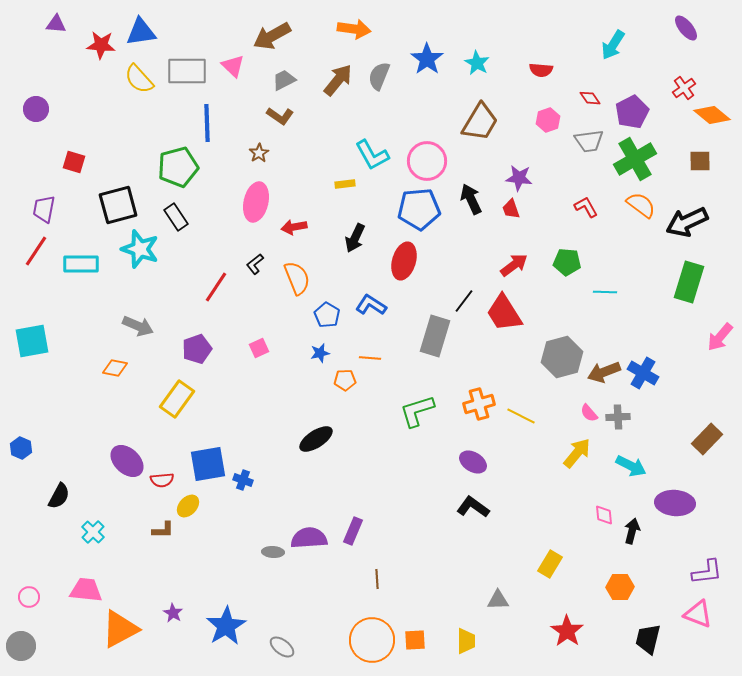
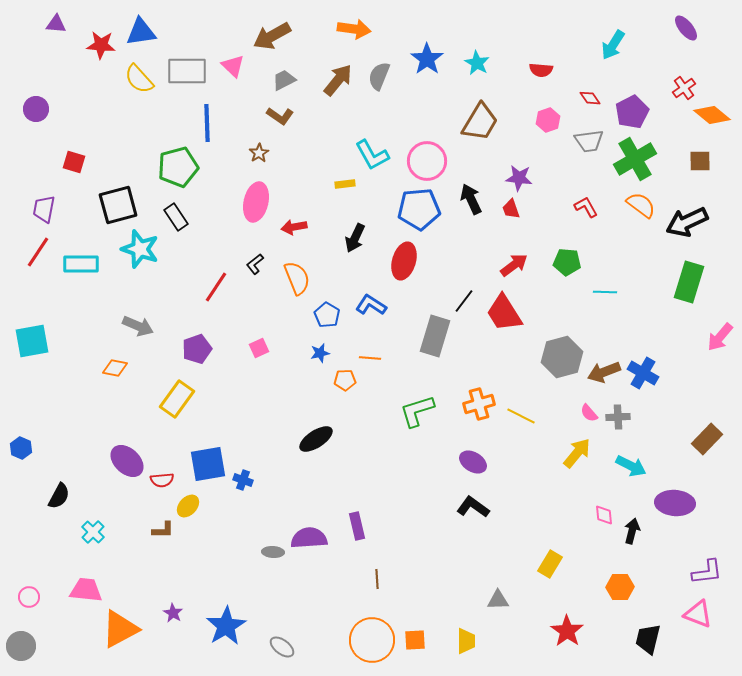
red line at (36, 251): moved 2 px right, 1 px down
purple rectangle at (353, 531): moved 4 px right, 5 px up; rotated 36 degrees counterclockwise
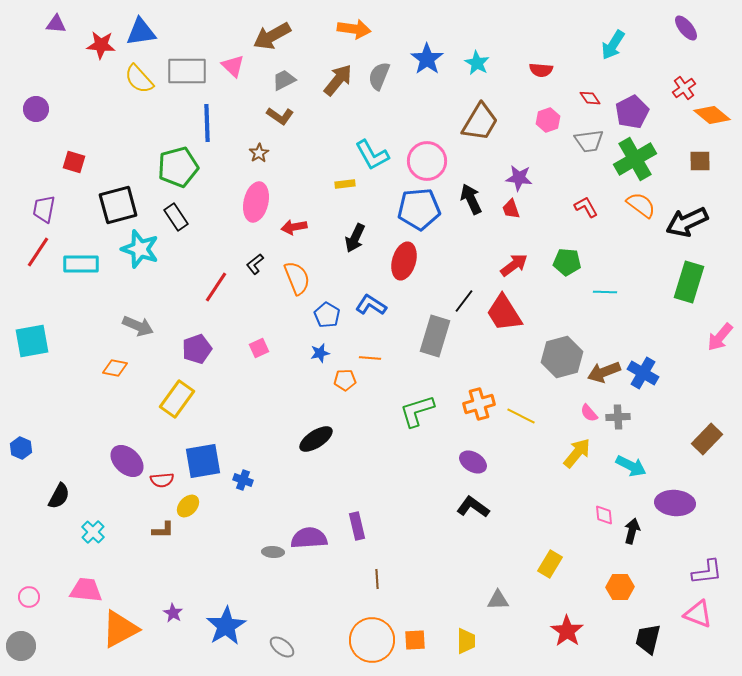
blue square at (208, 464): moved 5 px left, 3 px up
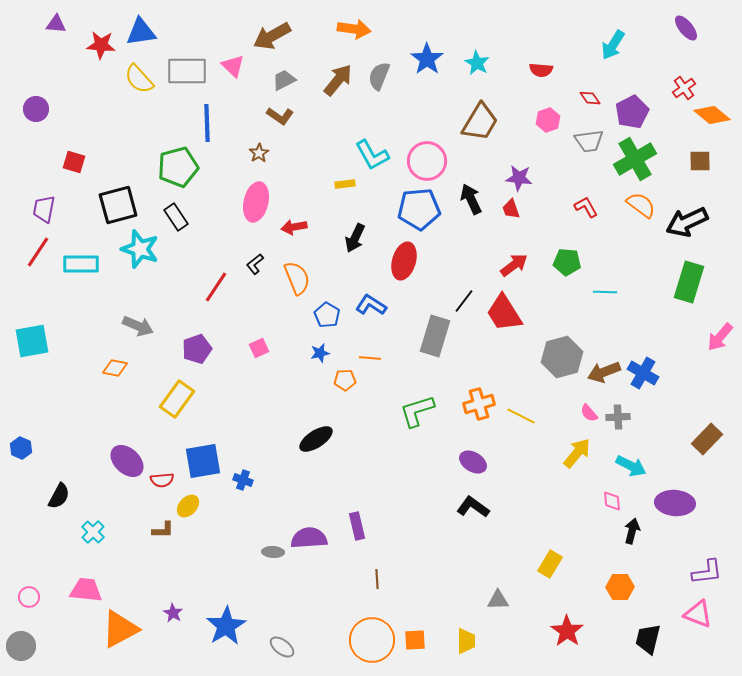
pink diamond at (604, 515): moved 8 px right, 14 px up
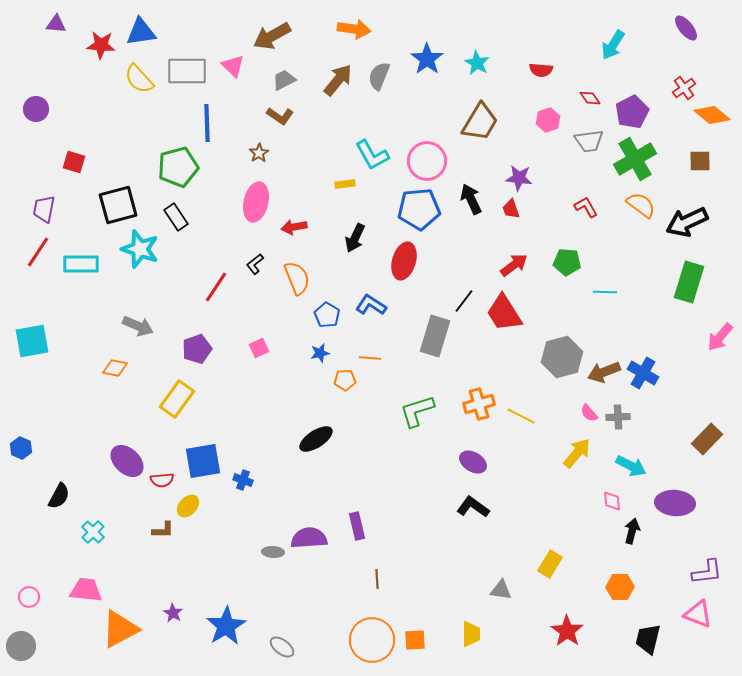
gray triangle at (498, 600): moved 3 px right, 10 px up; rotated 10 degrees clockwise
yellow trapezoid at (466, 641): moved 5 px right, 7 px up
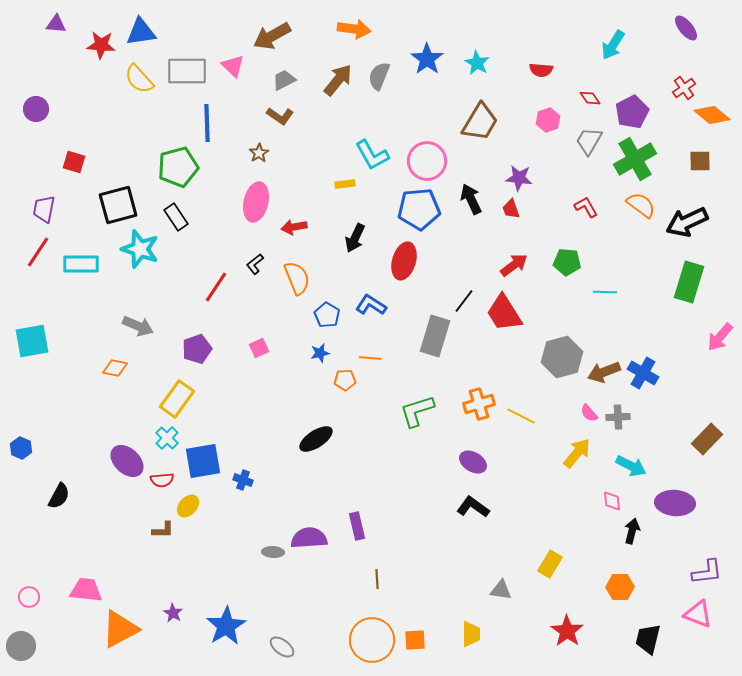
gray trapezoid at (589, 141): rotated 128 degrees clockwise
cyan cross at (93, 532): moved 74 px right, 94 px up
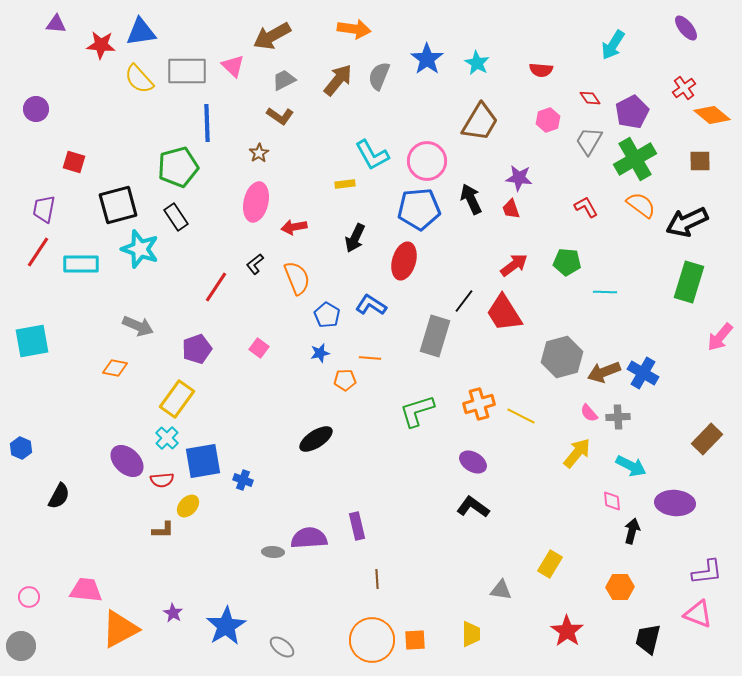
pink square at (259, 348): rotated 30 degrees counterclockwise
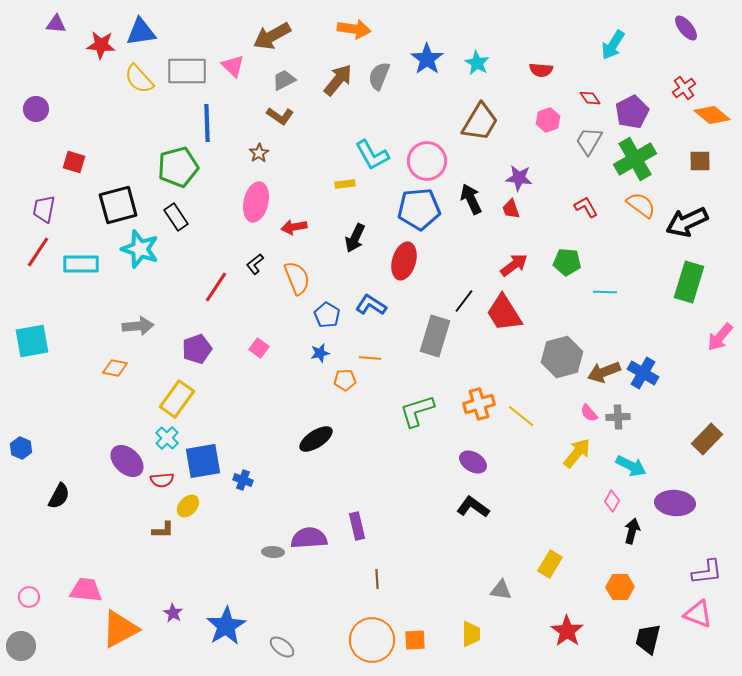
gray arrow at (138, 326): rotated 28 degrees counterclockwise
yellow line at (521, 416): rotated 12 degrees clockwise
pink diamond at (612, 501): rotated 35 degrees clockwise
